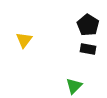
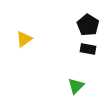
yellow triangle: moved 1 px up; rotated 18 degrees clockwise
green triangle: moved 2 px right
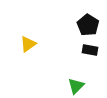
yellow triangle: moved 4 px right, 5 px down
black rectangle: moved 2 px right, 1 px down
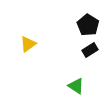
black rectangle: rotated 42 degrees counterclockwise
green triangle: rotated 42 degrees counterclockwise
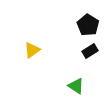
yellow triangle: moved 4 px right, 6 px down
black rectangle: moved 1 px down
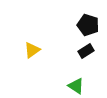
black pentagon: rotated 15 degrees counterclockwise
black rectangle: moved 4 px left
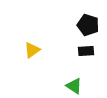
black rectangle: rotated 28 degrees clockwise
green triangle: moved 2 px left
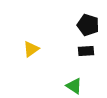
yellow triangle: moved 1 px left, 1 px up
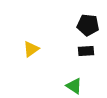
black pentagon: rotated 10 degrees counterclockwise
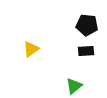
black pentagon: moved 1 px left
green triangle: rotated 48 degrees clockwise
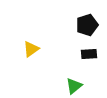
black pentagon: rotated 25 degrees counterclockwise
black rectangle: moved 3 px right, 3 px down
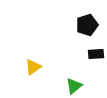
yellow triangle: moved 2 px right, 18 px down
black rectangle: moved 7 px right
